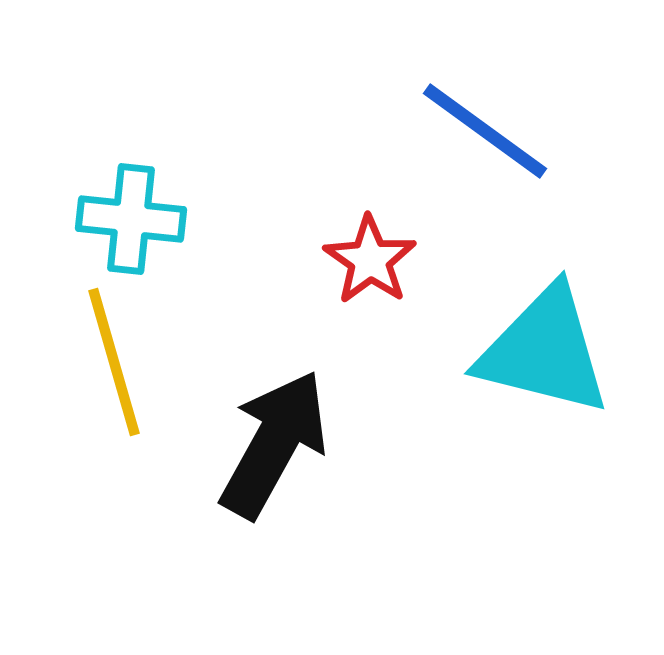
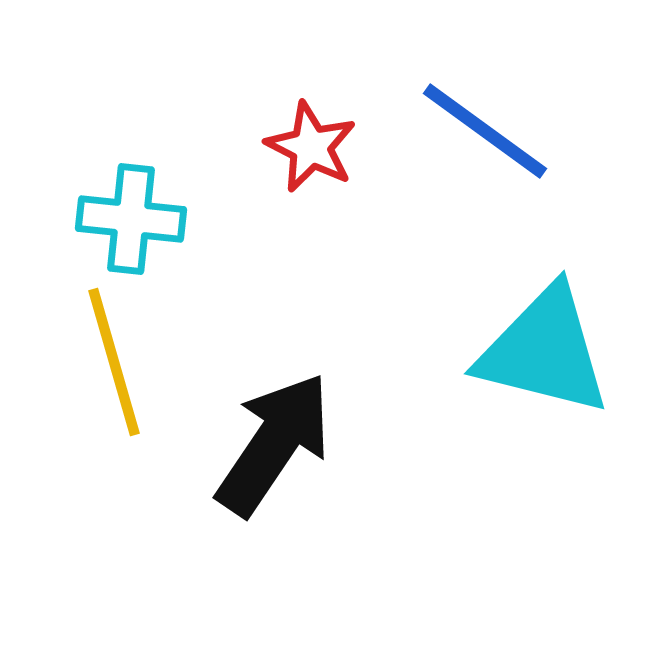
red star: moved 59 px left, 113 px up; rotated 8 degrees counterclockwise
black arrow: rotated 5 degrees clockwise
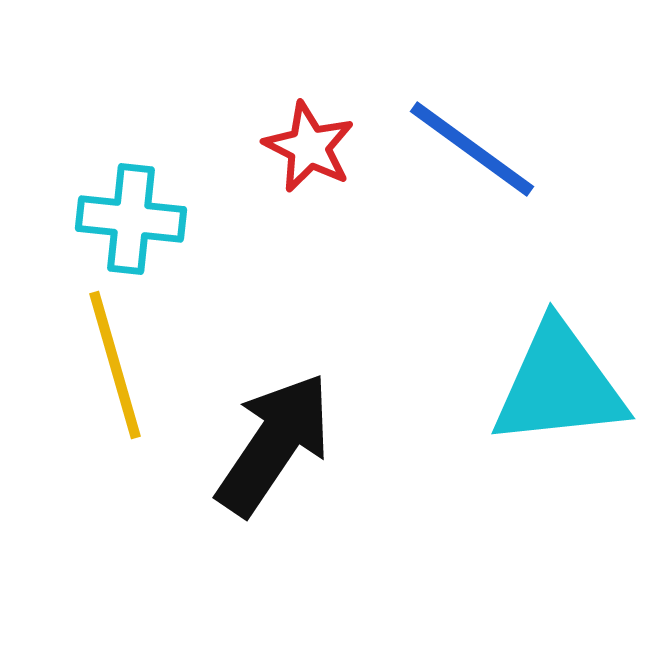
blue line: moved 13 px left, 18 px down
red star: moved 2 px left
cyan triangle: moved 15 px right, 34 px down; rotated 20 degrees counterclockwise
yellow line: moved 1 px right, 3 px down
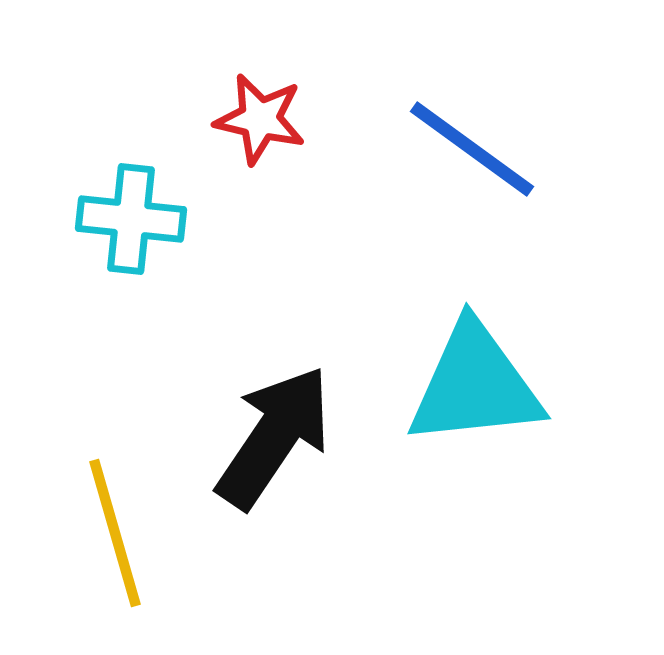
red star: moved 49 px left, 28 px up; rotated 14 degrees counterclockwise
yellow line: moved 168 px down
cyan triangle: moved 84 px left
black arrow: moved 7 px up
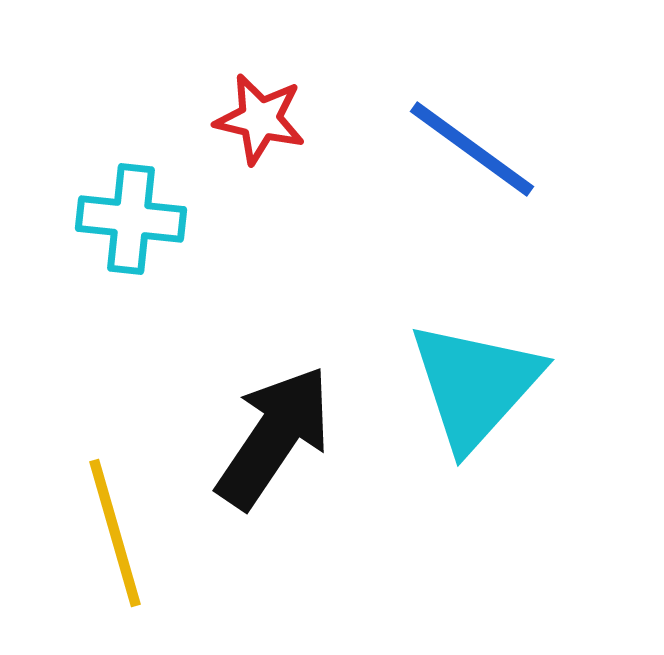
cyan triangle: rotated 42 degrees counterclockwise
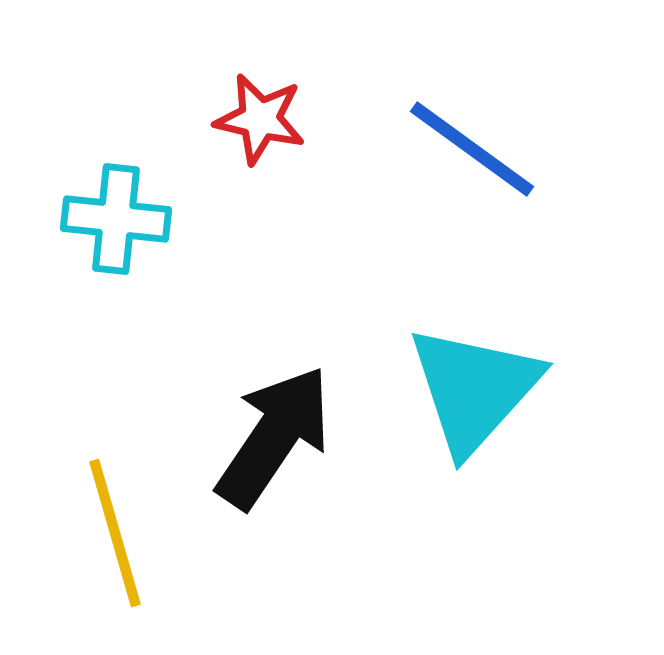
cyan cross: moved 15 px left
cyan triangle: moved 1 px left, 4 px down
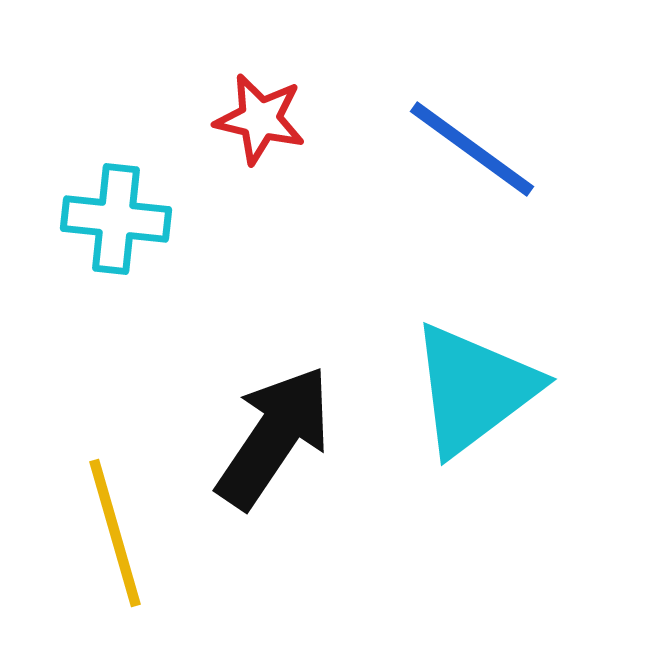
cyan triangle: rotated 11 degrees clockwise
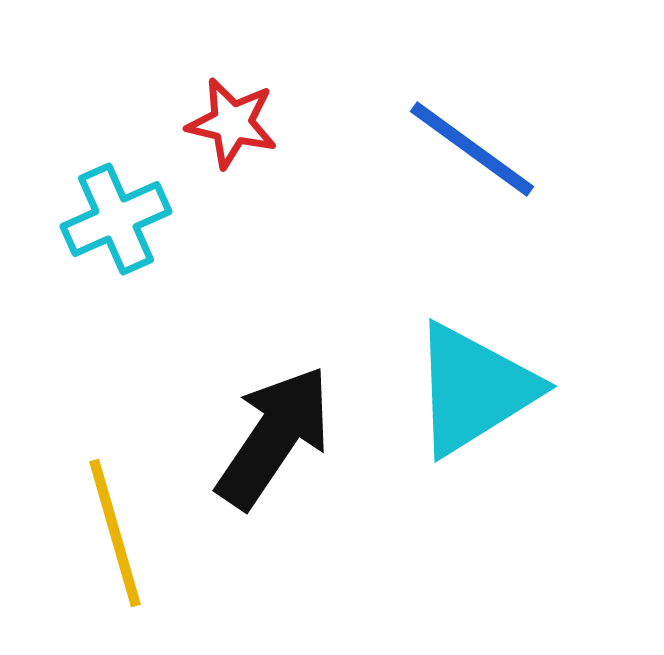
red star: moved 28 px left, 4 px down
cyan cross: rotated 30 degrees counterclockwise
cyan triangle: rotated 5 degrees clockwise
